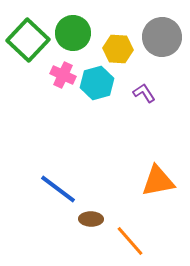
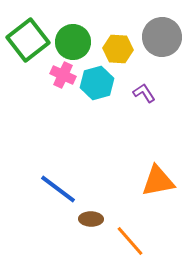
green circle: moved 9 px down
green square: rotated 9 degrees clockwise
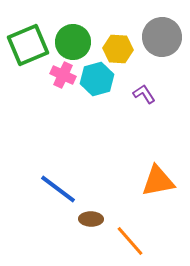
green square: moved 5 px down; rotated 15 degrees clockwise
cyan hexagon: moved 4 px up
purple L-shape: moved 1 px down
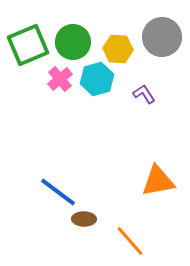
pink cross: moved 3 px left, 4 px down; rotated 25 degrees clockwise
blue line: moved 3 px down
brown ellipse: moved 7 px left
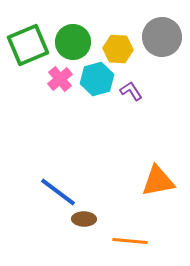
purple L-shape: moved 13 px left, 3 px up
orange line: rotated 44 degrees counterclockwise
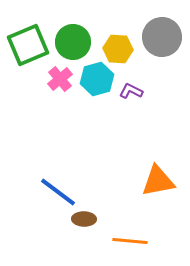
purple L-shape: rotated 30 degrees counterclockwise
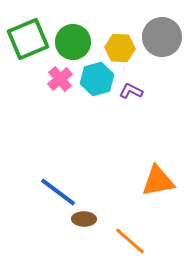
green square: moved 6 px up
yellow hexagon: moved 2 px right, 1 px up
orange line: rotated 36 degrees clockwise
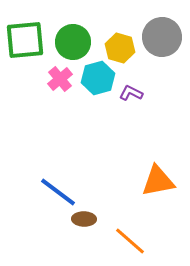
green square: moved 3 px left, 1 px down; rotated 18 degrees clockwise
yellow hexagon: rotated 12 degrees clockwise
cyan hexagon: moved 1 px right, 1 px up
purple L-shape: moved 2 px down
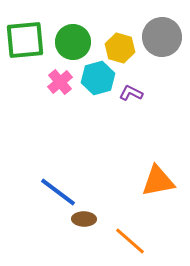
pink cross: moved 3 px down
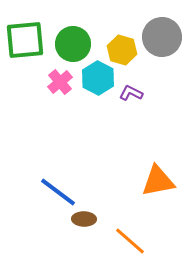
green circle: moved 2 px down
yellow hexagon: moved 2 px right, 2 px down
cyan hexagon: rotated 16 degrees counterclockwise
